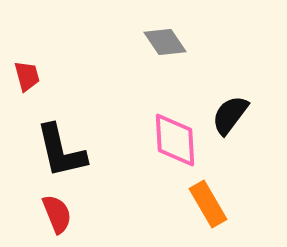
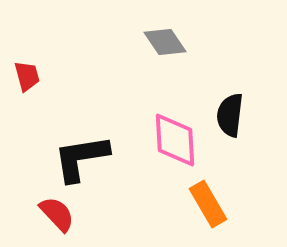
black semicircle: rotated 30 degrees counterclockwise
black L-shape: moved 20 px right, 7 px down; rotated 94 degrees clockwise
red semicircle: rotated 21 degrees counterclockwise
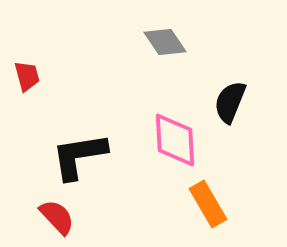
black semicircle: moved 13 px up; rotated 15 degrees clockwise
black L-shape: moved 2 px left, 2 px up
red semicircle: moved 3 px down
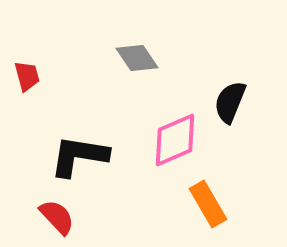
gray diamond: moved 28 px left, 16 px down
pink diamond: rotated 70 degrees clockwise
black L-shape: rotated 18 degrees clockwise
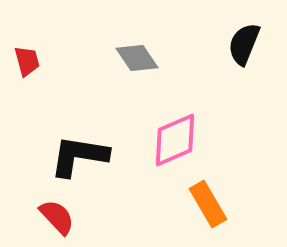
red trapezoid: moved 15 px up
black semicircle: moved 14 px right, 58 px up
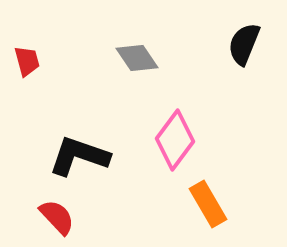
pink diamond: rotated 30 degrees counterclockwise
black L-shape: rotated 10 degrees clockwise
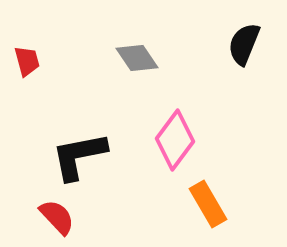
black L-shape: rotated 30 degrees counterclockwise
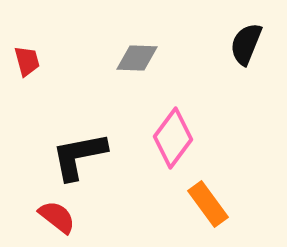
black semicircle: moved 2 px right
gray diamond: rotated 54 degrees counterclockwise
pink diamond: moved 2 px left, 2 px up
orange rectangle: rotated 6 degrees counterclockwise
red semicircle: rotated 9 degrees counterclockwise
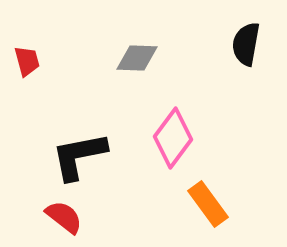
black semicircle: rotated 12 degrees counterclockwise
red semicircle: moved 7 px right
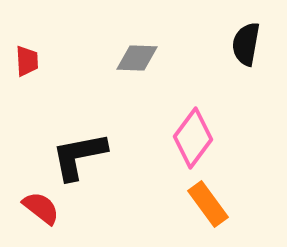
red trapezoid: rotated 12 degrees clockwise
pink diamond: moved 20 px right
red semicircle: moved 23 px left, 9 px up
